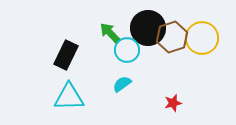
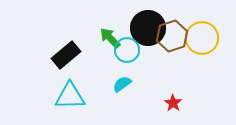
green arrow: moved 5 px down
brown hexagon: moved 1 px up
black rectangle: rotated 24 degrees clockwise
cyan triangle: moved 1 px right, 1 px up
red star: rotated 24 degrees counterclockwise
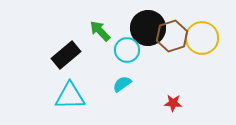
green arrow: moved 10 px left, 7 px up
red star: rotated 30 degrees counterclockwise
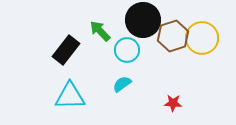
black circle: moved 5 px left, 8 px up
brown hexagon: moved 1 px right
black rectangle: moved 5 px up; rotated 12 degrees counterclockwise
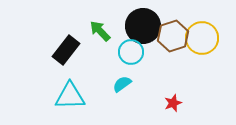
black circle: moved 6 px down
cyan circle: moved 4 px right, 2 px down
red star: rotated 24 degrees counterclockwise
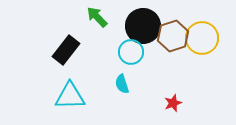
green arrow: moved 3 px left, 14 px up
cyan semicircle: rotated 72 degrees counterclockwise
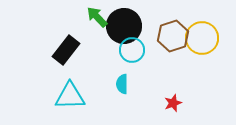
black circle: moved 19 px left
cyan circle: moved 1 px right, 2 px up
cyan semicircle: rotated 18 degrees clockwise
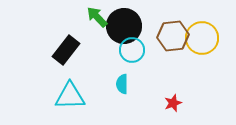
brown hexagon: rotated 12 degrees clockwise
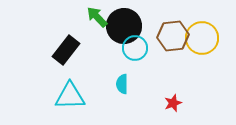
cyan circle: moved 3 px right, 2 px up
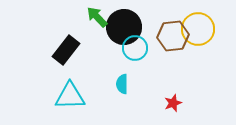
black circle: moved 1 px down
yellow circle: moved 4 px left, 9 px up
